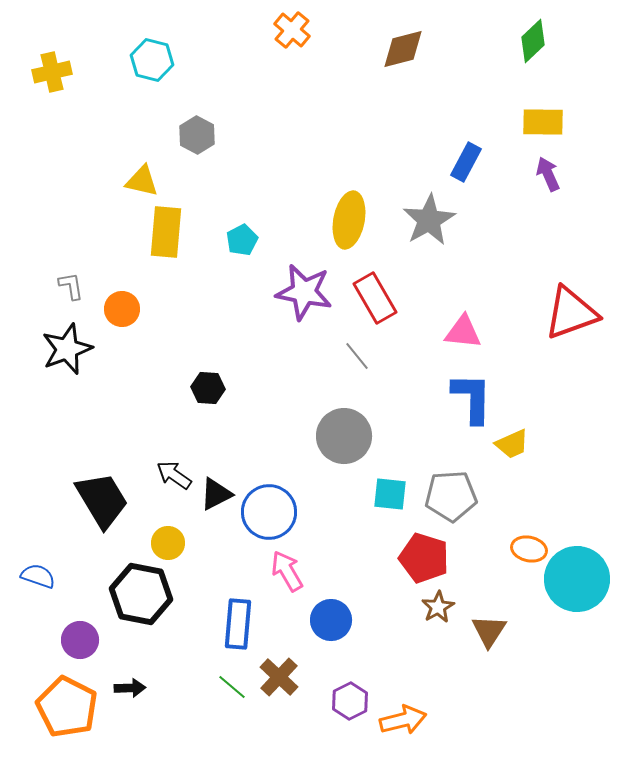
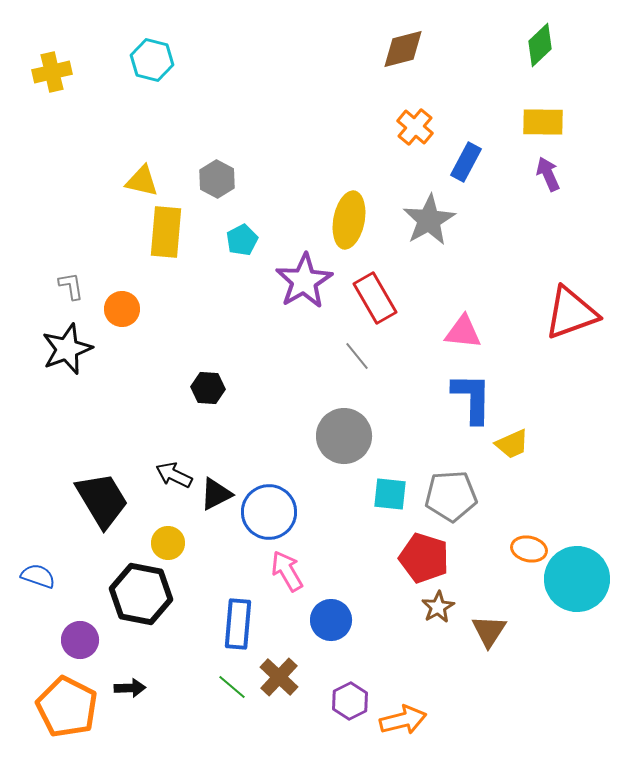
orange cross at (292, 30): moved 123 px right, 97 px down
green diamond at (533, 41): moved 7 px right, 4 px down
gray hexagon at (197, 135): moved 20 px right, 44 px down
purple star at (304, 292): moved 11 px up; rotated 30 degrees clockwise
black arrow at (174, 475): rotated 9 degrees counterclockwise
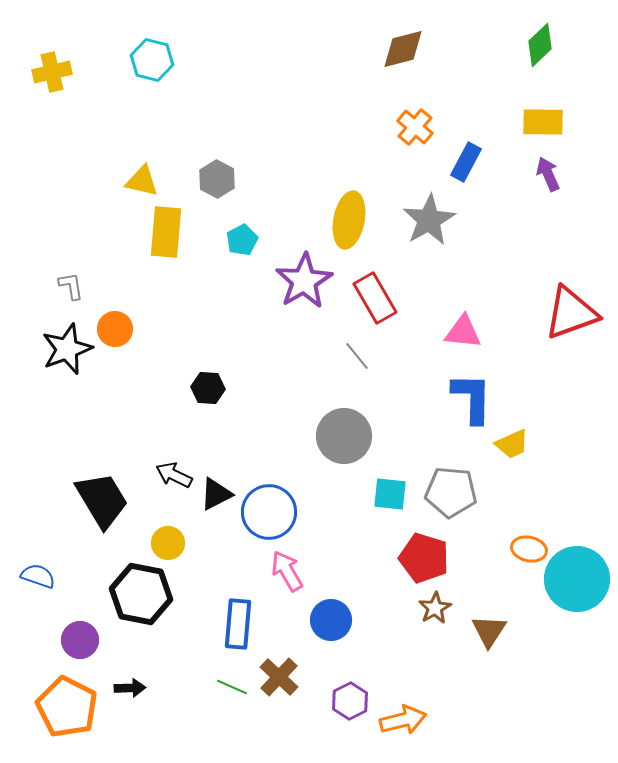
orange circle at (122, 309): moved 7 px left, 20 px down
gray pentagon at (451, 496): moved 4 px up; rotated 9 degrees clockwise
brown star at (438, 607): moved 3 px left, 1 px down
green line at (232, 687): rotated 16 degrees counterclockwise
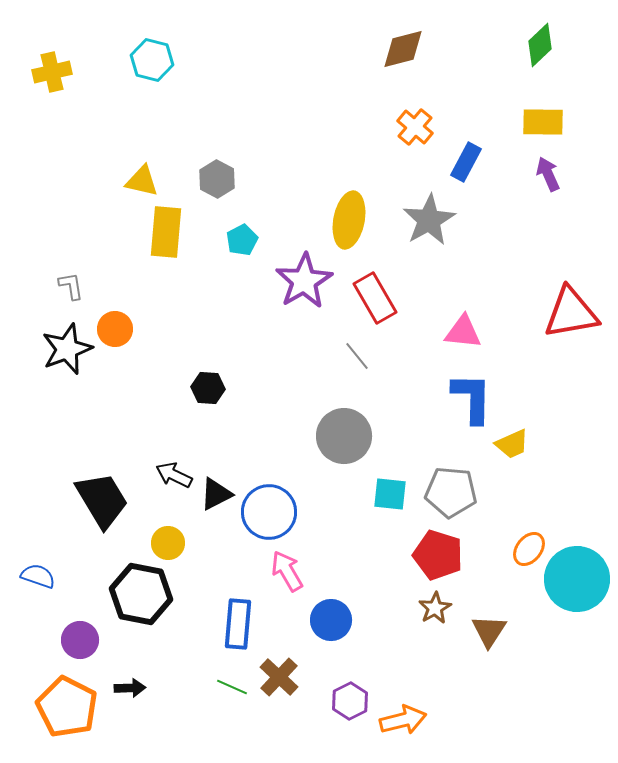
red triangle at (571, 313): rotated 10 degrees clockwise
orange ellipse at (529, 549): rotated 64 degrees counterclockwise
red pentagon at (424, 558): moved 14 px right, 3 px up
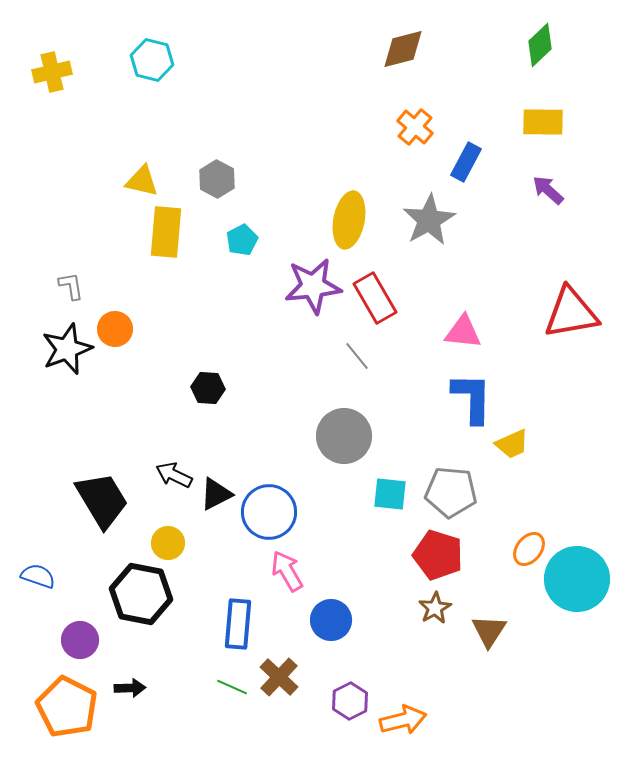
purple arrow at (548, 174): moved 16 px down; rotated 24 degrees counterclockwise
purple star at (304, 281): moved 9 px right, 5 px down; rotated 24 degrees clockwise
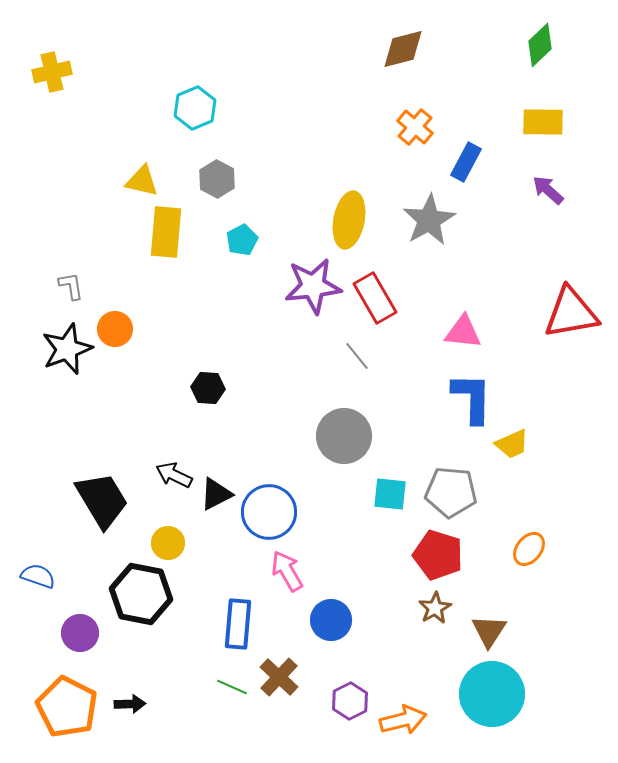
cyan hexagon at (152, 60): moved 43 px right, 48 px down; rotated 24 degrees clockwise
cyan circle at (577, 579): moved 85 px left, 115 px down
purple circle at (80, 640): moved 7 px up
black arrow at (130, 688): moved 16 px down
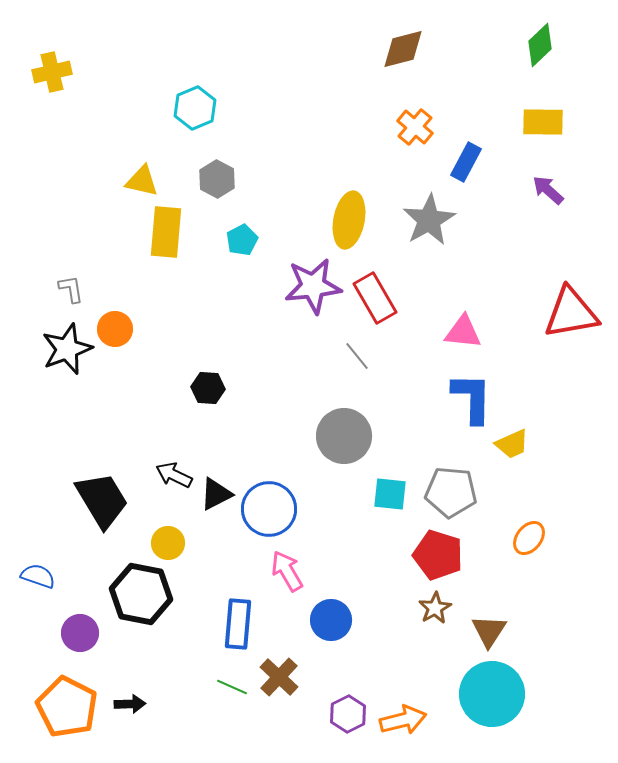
gray L-shape at (71, 286): moved 3 px down
blue circle at (269, 512): moved 3 px up
orange ellipse at (529, 549): moved 11 px up
purple hexagon at (350, 701): moved 2 px left, 13 px down
